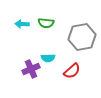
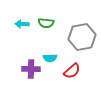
cyan semicircle: moved 2 px right
purple cross: rotated 24 degrees clockwise
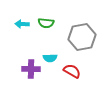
red semicircle: rotated 108 degrees counterclockwise
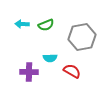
green semicircle: moved 2 px down; rotated 28 degrees counterclockwise
purple cross: moved 2 px left, 3 px down
